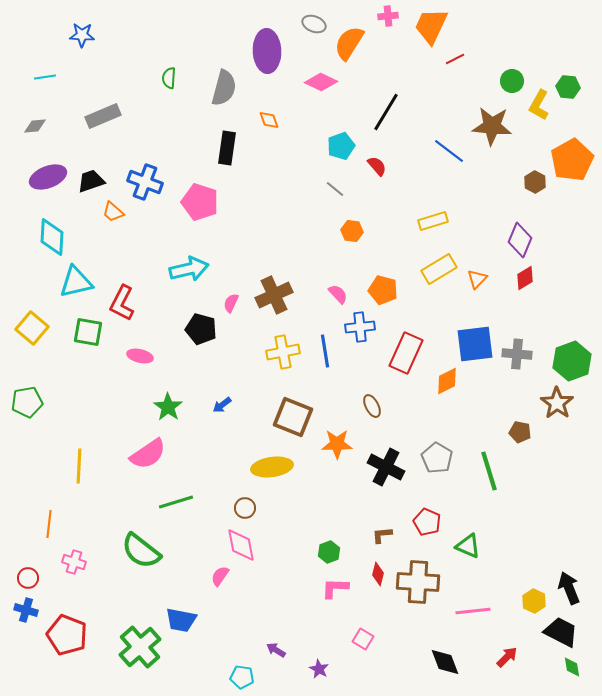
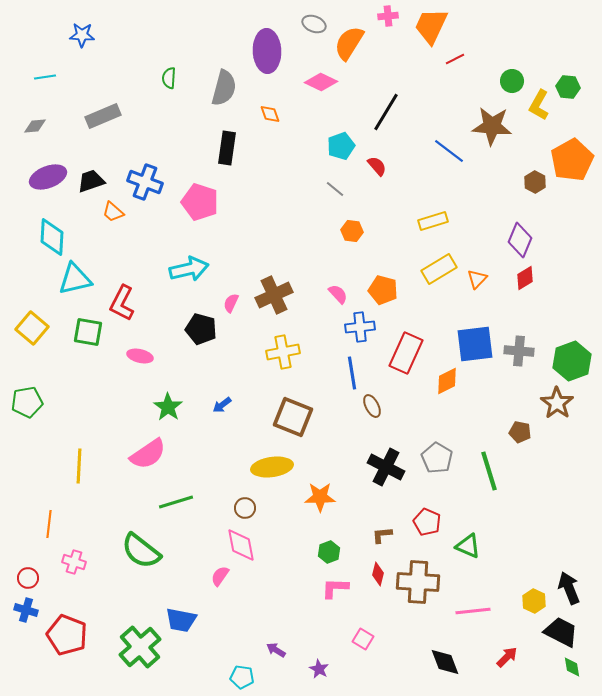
orange diamond at (269, 120): moved 1 px right, 6 px up
cyan triangle at (76, 282): moved 1 px left, 3 px up
blue line at (325, 351): moved 27 px right, 22 px down
gray cross at (517, 354): moved 2 px right, 3 px up
orange star at (337, 444): moved 17 px left, 53 px down
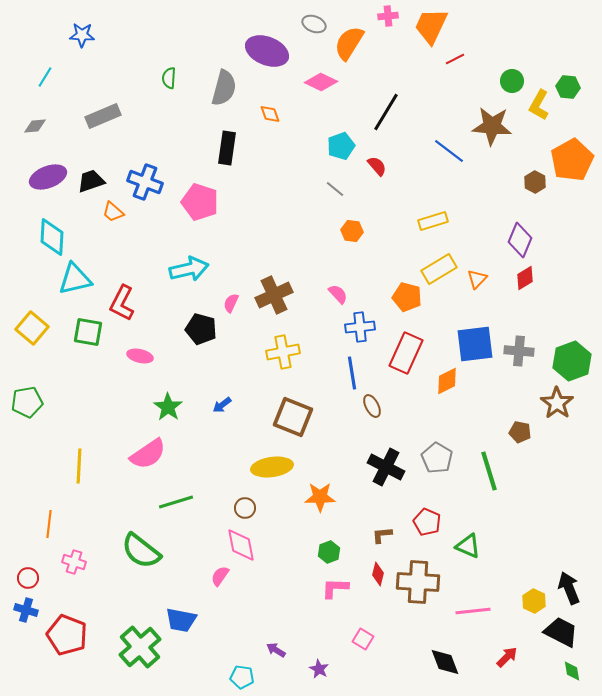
purple ellipse at (267, 51): rotated 66 degrees counterclockwise
cyan line at (45, 77): rotated 50 degrees counterclockwise
orange pentagon at (383, 290): moved 24 px right, 7 px down
green diamond at (572, 667): moved 4 px down
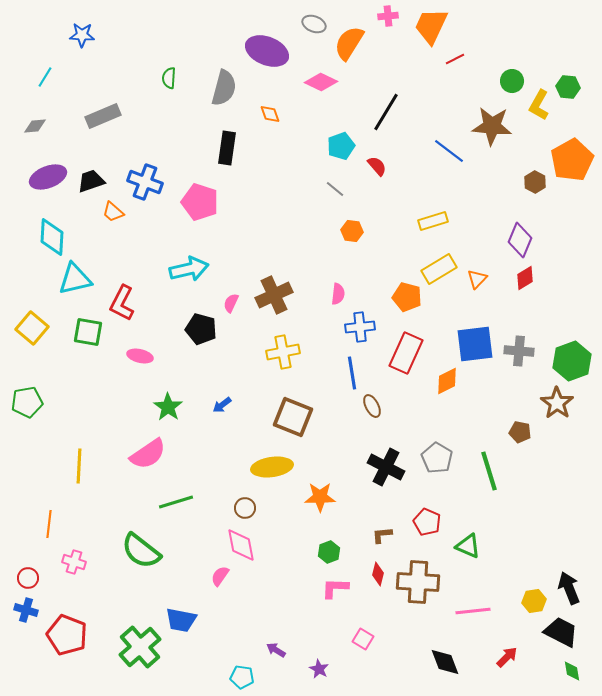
pink semicircle at (338, 294): rotated 50 degrees clockwise
yellow hexagon at (534, 601): rotated 25 degrees clockwise
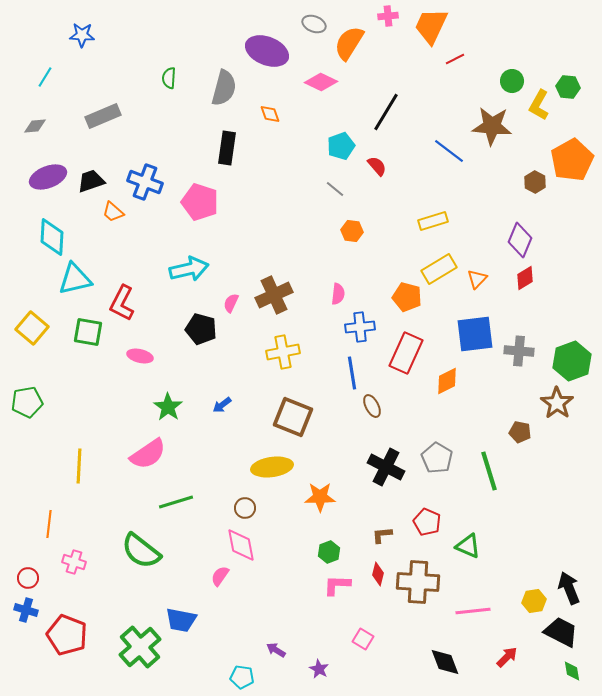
blue square at (475, 344): moved 10 px up
pink L-shape at (335, 588): moved 2 px right, 3 px up
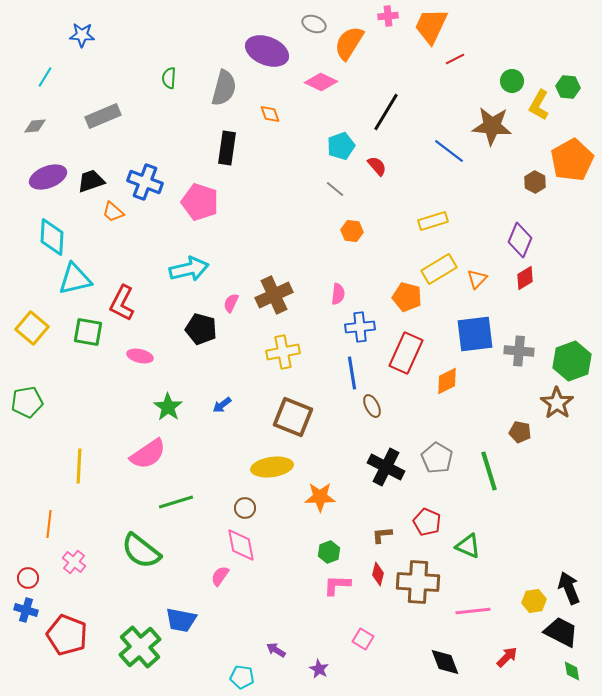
pink cross at (74, 562): rotated 20 degrees clockwise
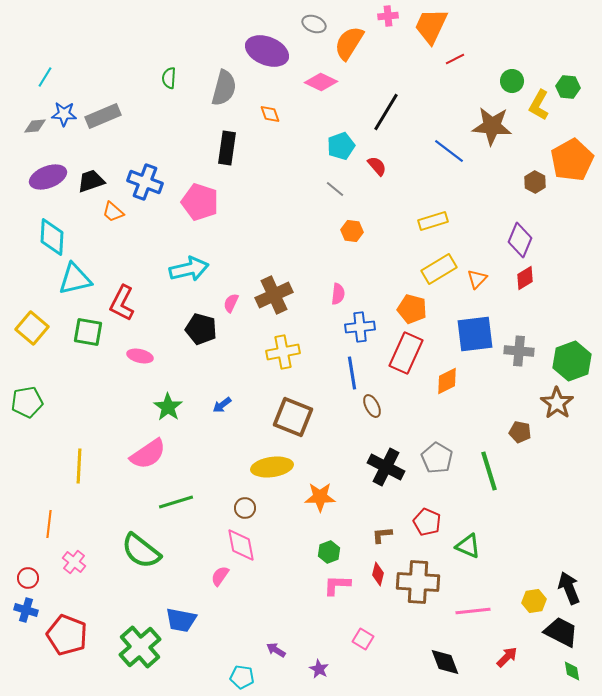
blue star at (82, 35): moved 18 px left, 79 px down
orange pentagon at (407, 297): moved 5 px right, 12 px down
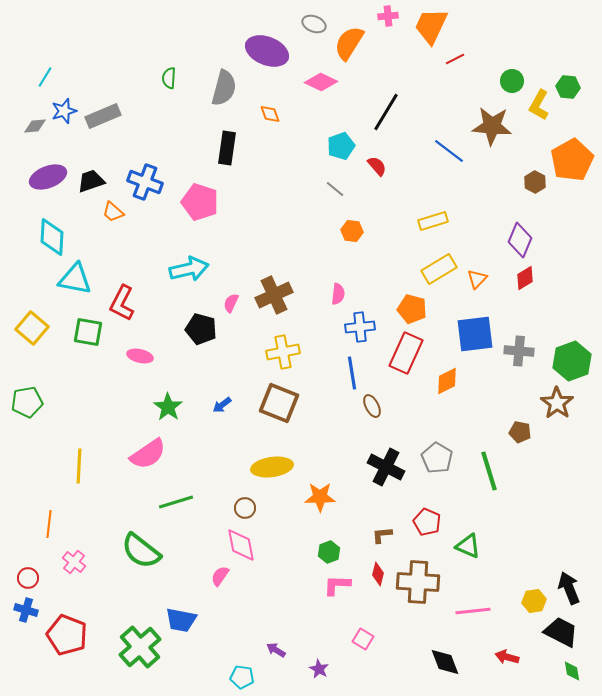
blue star at (64, 114): moved 3 px up; rotated 20 degrees counterclockwise
cyan triangle at (75, 279): rotated 24 degrees clockwise
brown square at (293, 417): moved 14 px left, 14 px up
red arrow at (507, 657): rotated 120 degrees counterclockwise
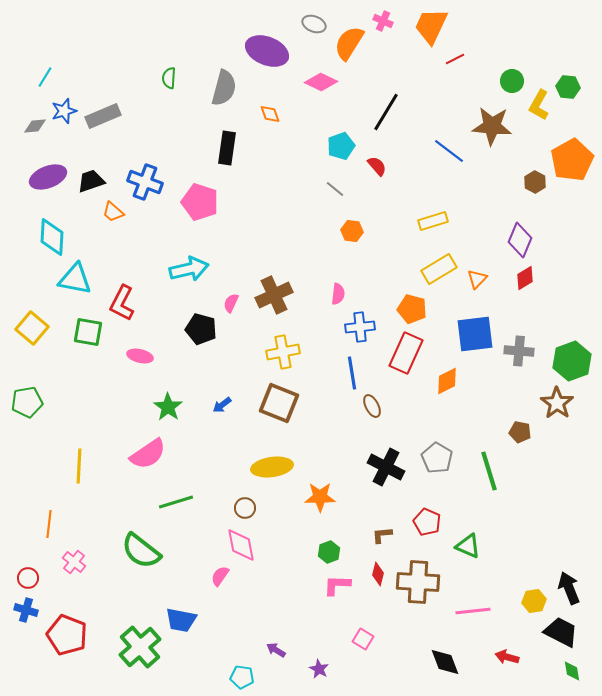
pink cross at (388, 16): moved 5 px left, 5 px down; rotated 30 degrees clockwise
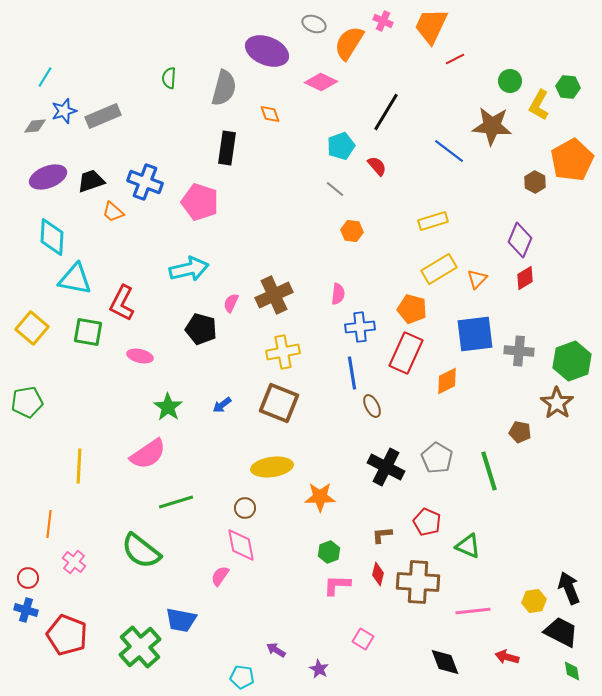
green circle at (512, 81): moved 2 px left
